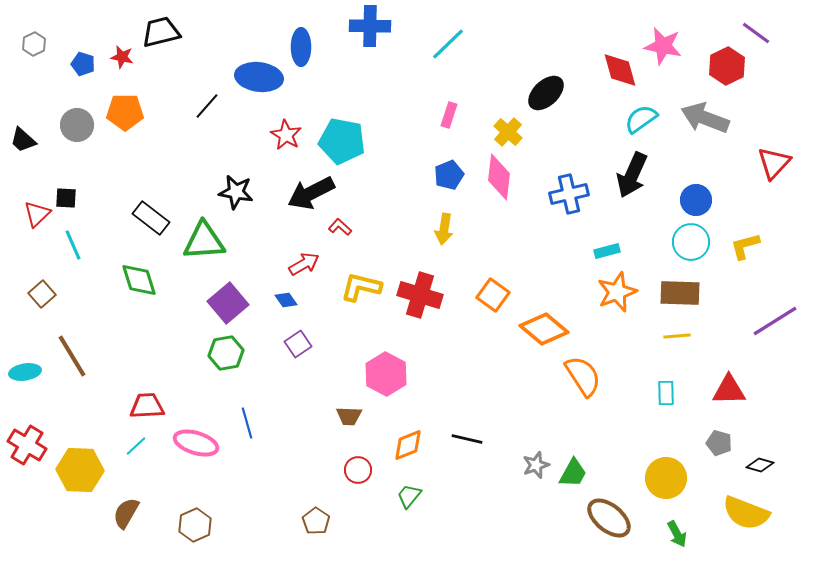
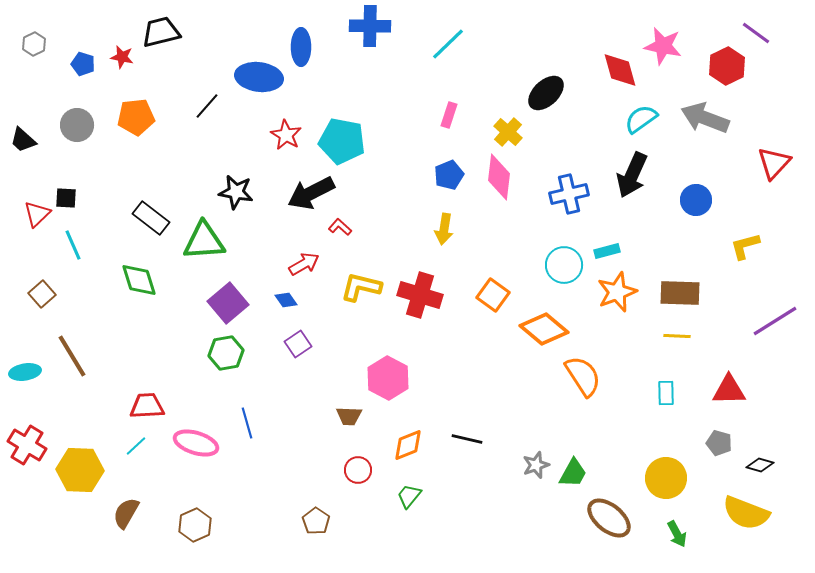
orange pentagon at (125, 112): moved 11 px right, 5 px down; rotated 6 degrees counterclockwise
cyan circle at (691, 242): moved 127 px left, 23 px down
yellow line at (677, 336): rotated 8 degrees clockwise
pink hexagon at (386, 374): moved 2 px right, 4 px down
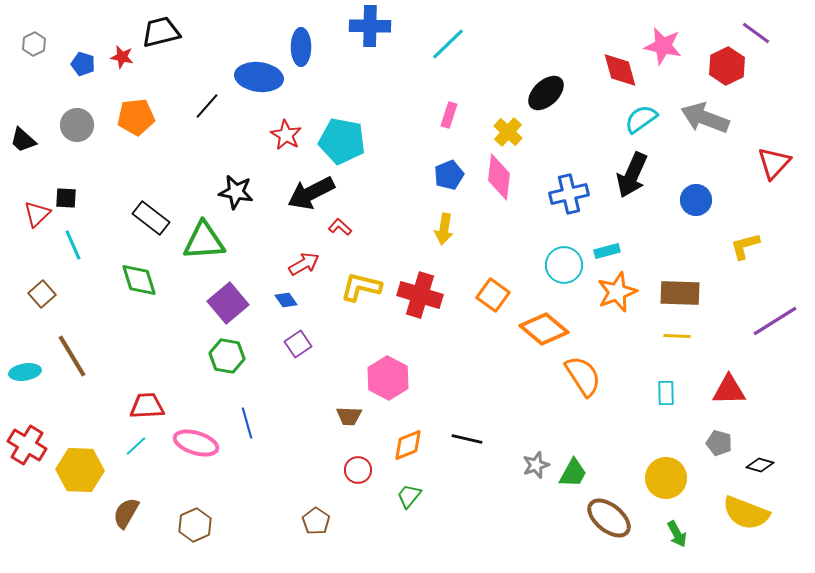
green hexagon at (226, 353): moved 1 px right, 3 px down; rotated 20 degrees clockwise
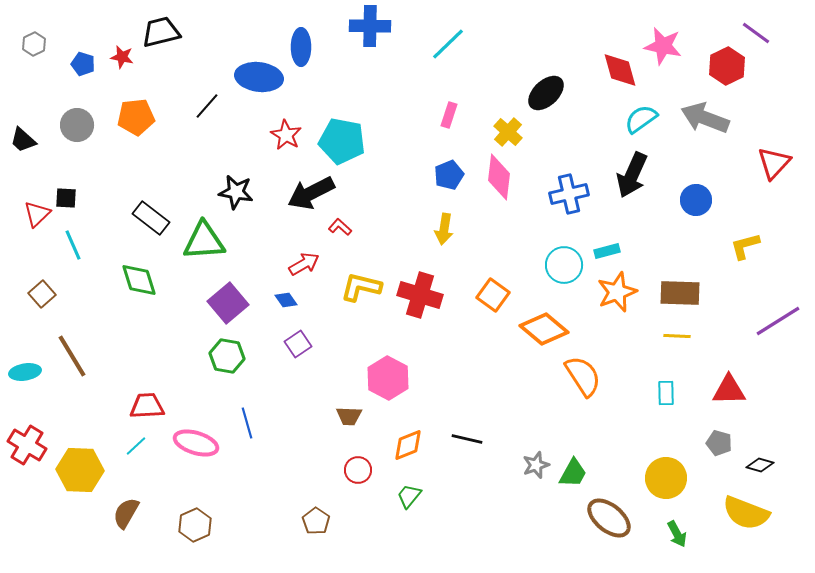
purple line at (775, 321): moved 3 px right
